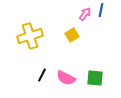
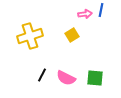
pink arrow: rotated 48 degrees clockwise
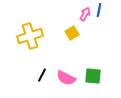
blue line: moved 2 px left
pink arrow: rotated 56 degrees counterclockwise
yellow square: moved 2 px up
green square: moved 2 px left, 2 px up
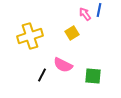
pink arrow: rotated 64 degrees counterclockwise
pink semicircle: moved 3 px left, 13 px up
